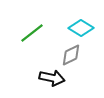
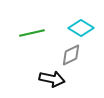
green line: rotated 25 degrees clockwise
black arrow: moved 1 px down
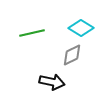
gray diamond: moved 1 px right
black arrow: moved 3 px down
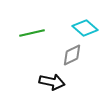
cyan diamond: moved 4 px right; rotated 10 degrees clockwise
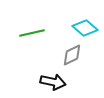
black arrow: moved 1 px right
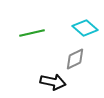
gray diamond: moved 3 px right, 4 px down
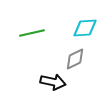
cyan diamond: rotated 45 degrees counterclockwise
